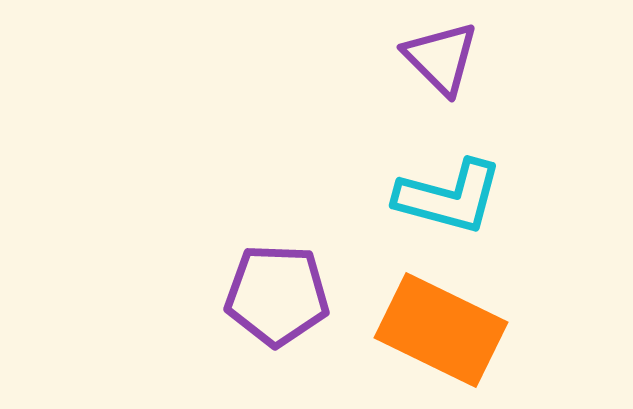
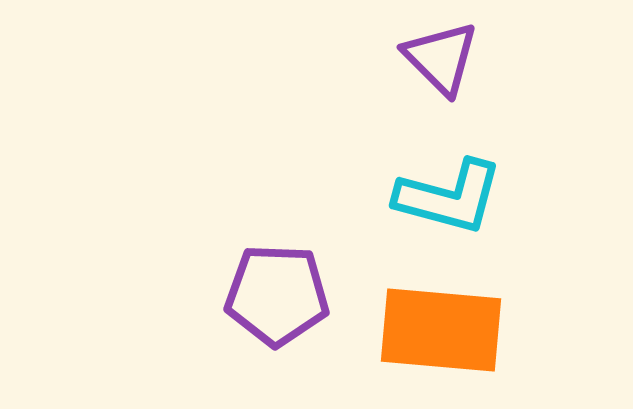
orange rectangle: rotated 21 degrees counterclockwise
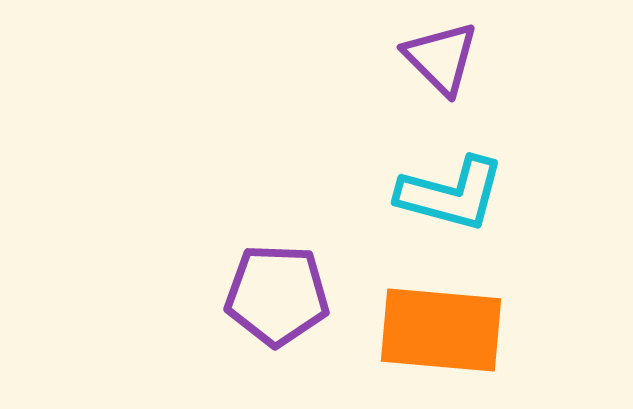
cyan L-shape: moved 2 px right, 3 px up
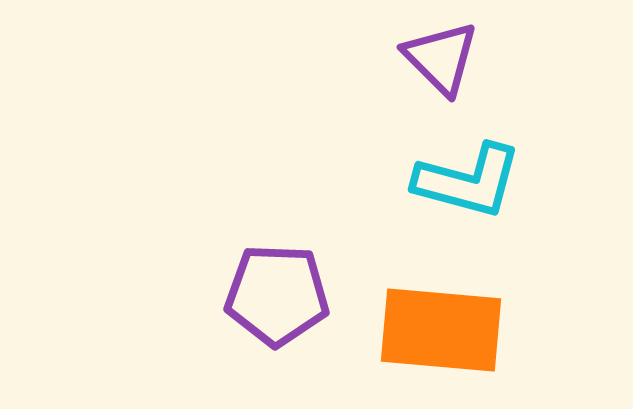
cyan L-shape: moved 17 px right, 13 px up
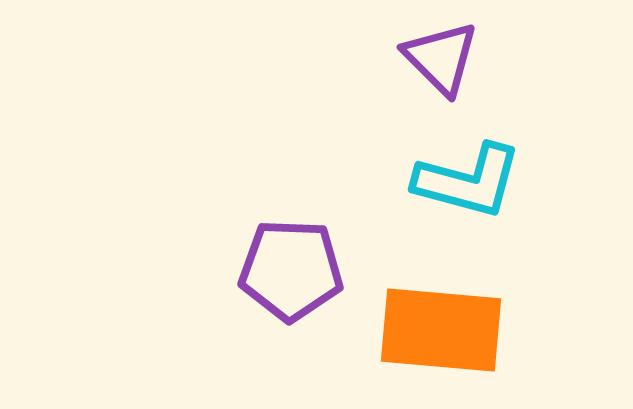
purple pentagon: moved 14 px right, 25 px up
